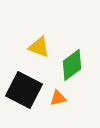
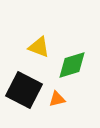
green diamond: rotated 20 degrees clockwise
orange triangle: moved 1 px left, 1 px down
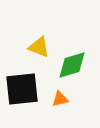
black square: moved 2 px left, 1 px up; rotated 33 degrees counterclockwise
orange triangle: moved 3 px right
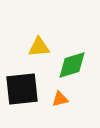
yellow triangle: rotated 25 degrees counterclockwise
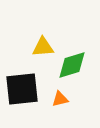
yellow triangle: moved 4 px right
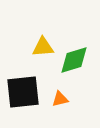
green diamond: moved 2 px right, 5 px up
black square: moved 1 px right, 3 px down
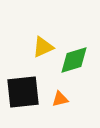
yellow triangle: rotated 20 degrees counterclockwise
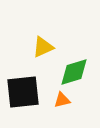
green diamond: moved 12 px down
orange triangle: moved 2 px right, 1 px down
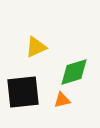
yellow triangle: moved 7 px left
